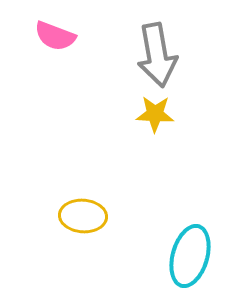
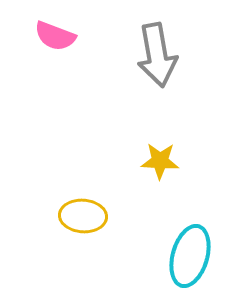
yellow star: moved 5 px right, 47 px down
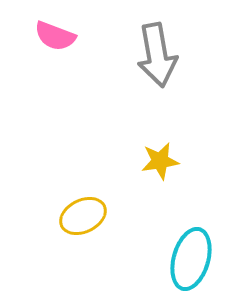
yellow star: rotated 12 degrees counterclockwise
yellow ellipse: rotated 30 degrees counterclockwise
cyan ellipse: moved 1 px right, 3 px down
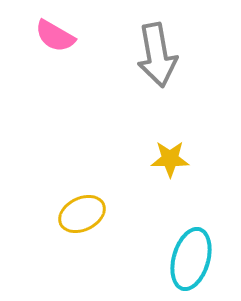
pink semicircle: rotated 9 degrees clockwise
yellow star: moved 10 px right, 2 px up; rotated 9 degrees clockwise
yellow ellipse: moved 1 px left, 2 px up
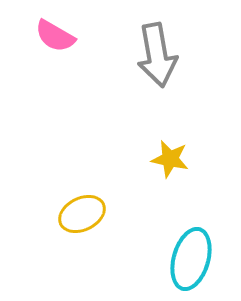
yellow star: rotated 12 degrees clockwise
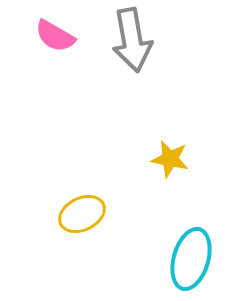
gray arrow: moved 25 px left, 15 px up
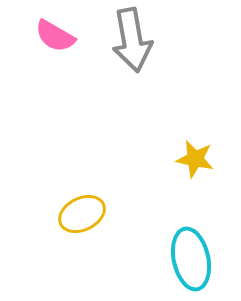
yellow star: moved 25 px right
cyan ellipse: rotated 28 degrees counterclockwise
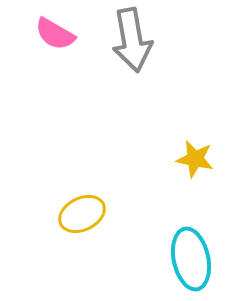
pink semicircle: moved 2 px up
